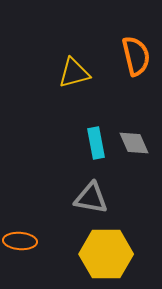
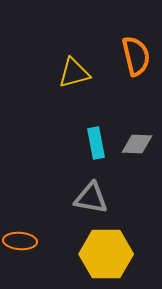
gray diamond: moved 3 px right, 1 px down; rotated 64 degrees counterclockwise
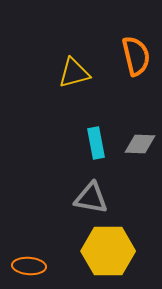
gray diamond: moved 3 px right
orange ellipse: moved 9 px right, 25 px down
yellow hexagon: moved 2 px right, 3 px up
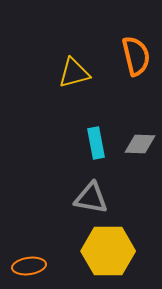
orange ellipse: rotated 12 degrees counterclockwise
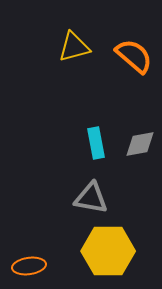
orange semicircle: moved 2 px left; rotated 36 degrees counterclockwise
yellow triangle: moved 26 px up
gray diamond: rotated 12 degrees counterclockwise
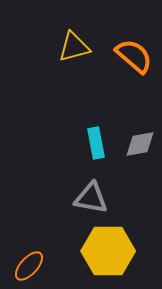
orange ellipse: rotated 40 degrees counterclockwise
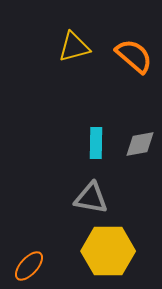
cyan rectangle: rotated 12 degrees clockwise
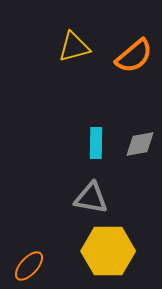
orange semicircle: rotated 99 degrees clockwise
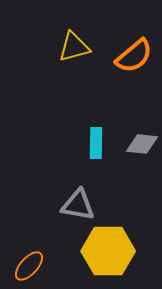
gray diamond: moved 2 px right; rotated 16 degrees clockwise
gray triangle: moved 13 px left, 7 px down
